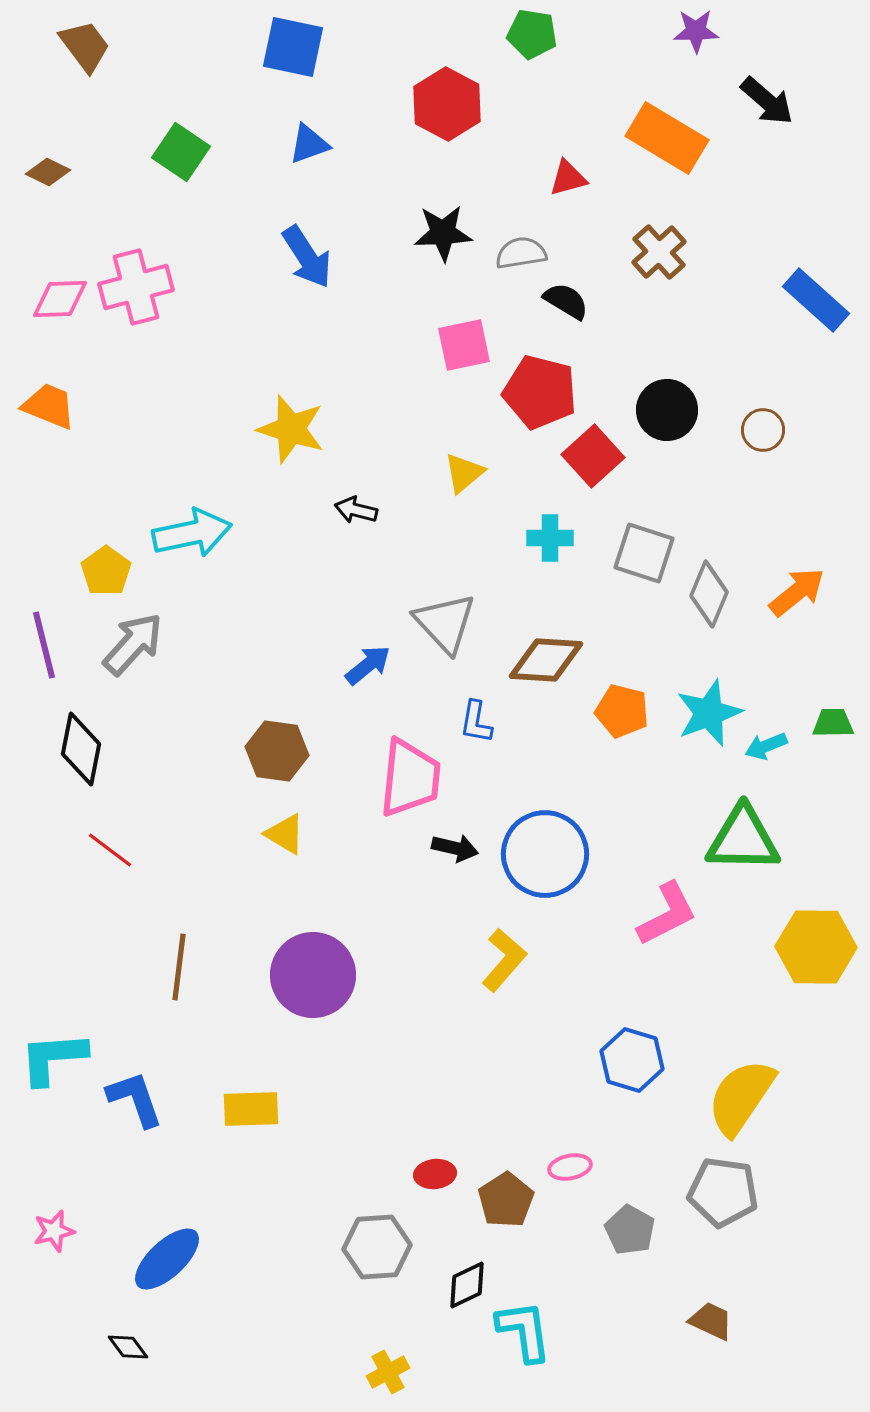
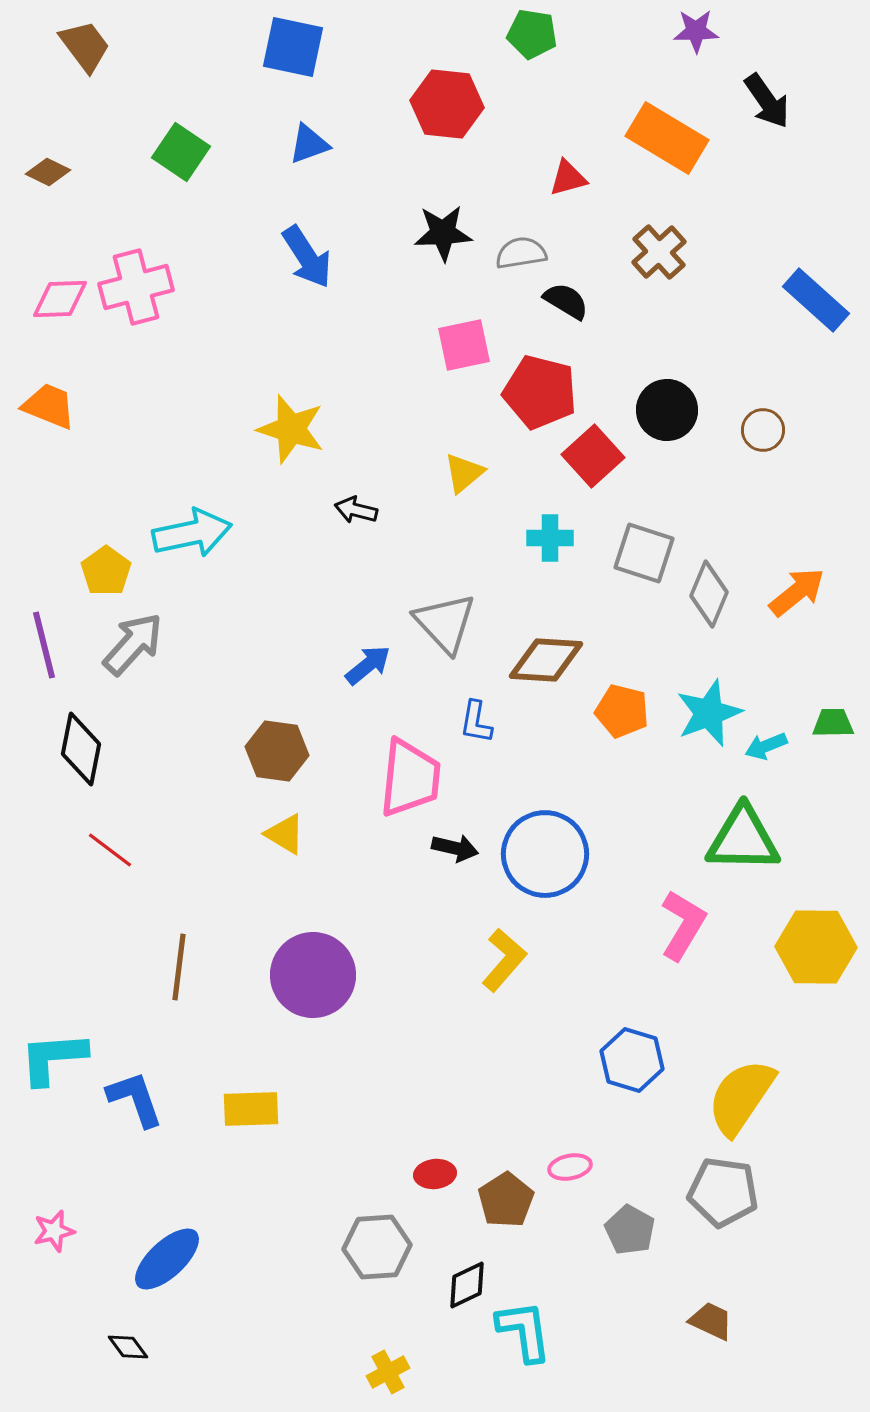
black arrow at (767, 101): rotated 14 degrees clockwise
red hexagon at (447, 104): rotated 22 degrees counterclockwise
pink L-shape at (667, 914): moved 16 px right, 11 px down; rotated 32 degrees counterclockwise
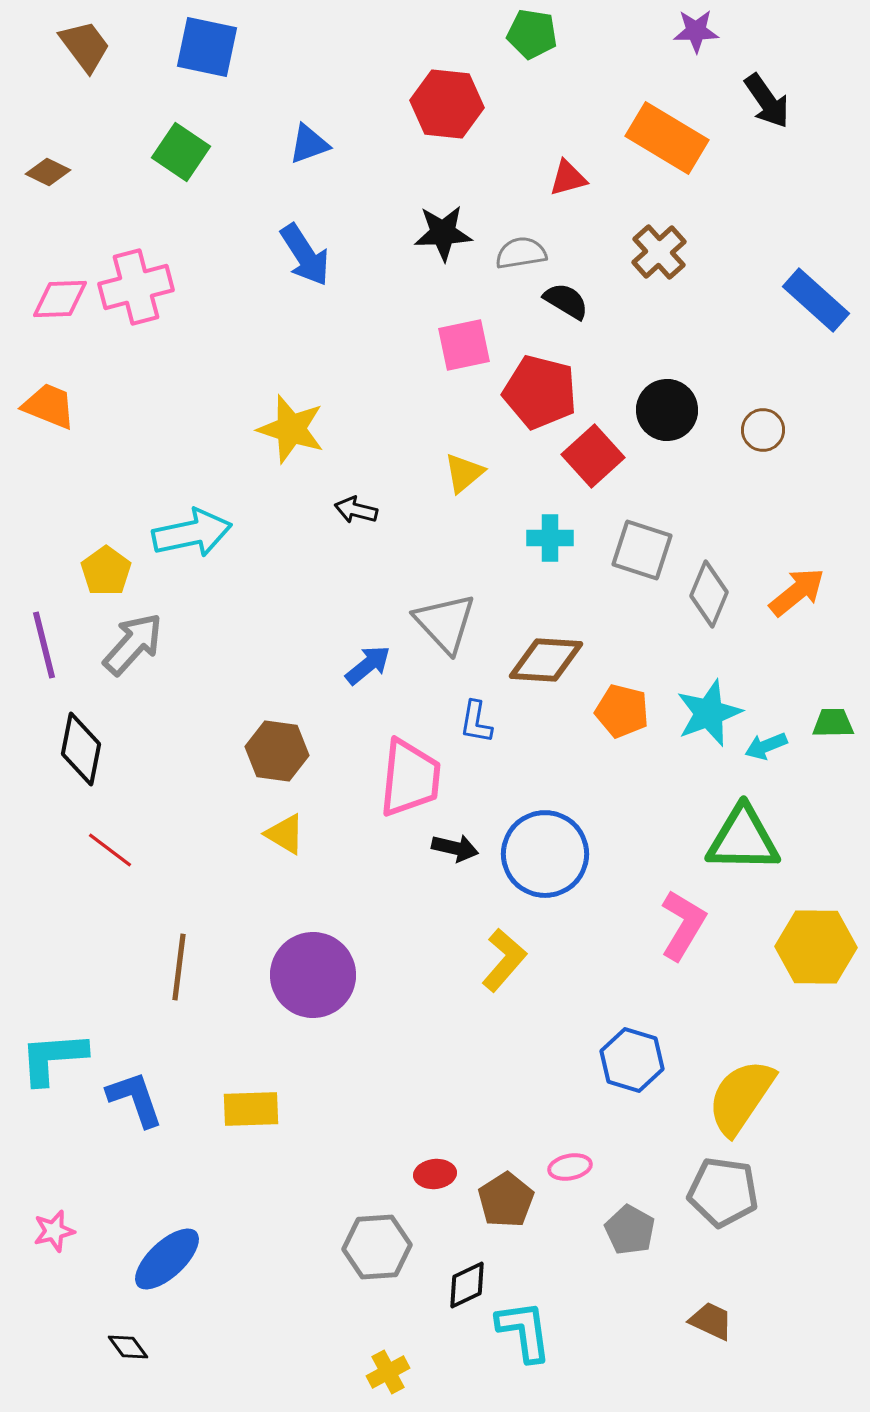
blue square at (293, 47): moved 86 px left
blue arrow at (307, 257): moved 2 px left, 2 px up
gray square at (644, 553): moved 2 px left, 3 px up
